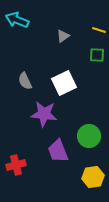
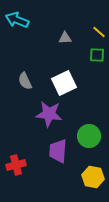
yellow line: moved 2 px down; rotated 24 degrees clockwise
gray triangle: moved 2 px right, 2 px down; rotated 32 degrees clockwise
purple star: moved 5 px right
purple trapezoid: rotated 25 degrees clockwise
yellow hexagon: rotated 20 degrees clockwise
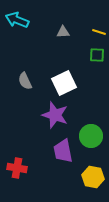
yellow line: rotated 24 degrees counterclockwise
gray triangle: moved 2 px left, 6 px up
purple star: moved 6 px right, 1 px down; rotated 12 degrees clockwise
green circle: moved 2 px right
purple trapezoid: moved 5 px right; rotated 15 degrees counterclockwise
red cross: moved 1 px right, 3 px down; rotated 24 degrees clockwise
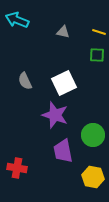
gray triangle: rotated 16 degrees clockwise
green circle: moved 2 px right, 1 px up
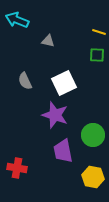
gray triangle: moved 15 px left, 9 px down
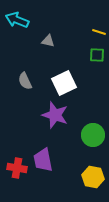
purple trapezoid: moved 20 px left, 9 px down
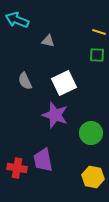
green circle: moved 2 px left, 2 px up
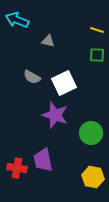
yellow line: moved 2 px left, 2 px up
gray semicircle: moved 7 px right, 4 px up; rotated 36 degrees counterclockwise
